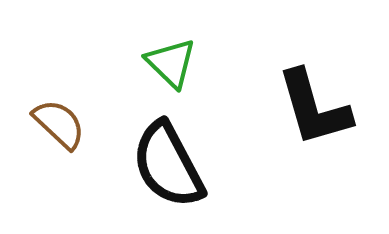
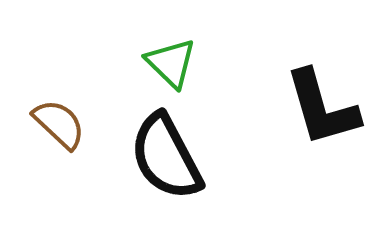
black L-shape: moved 8 px right
black semicircle: moved 2 px left, 8 px up
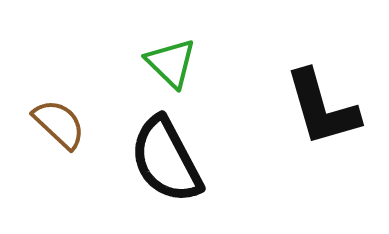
black semicircle: moved 3 px down
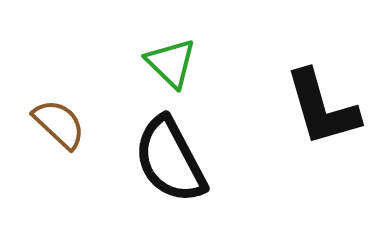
black semicircle: moved 4 px right
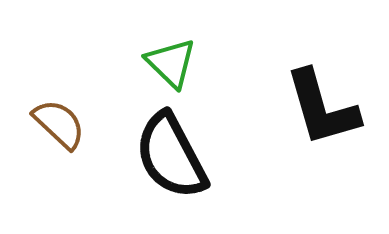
black semicircle: moved 1 px right, 4 px up
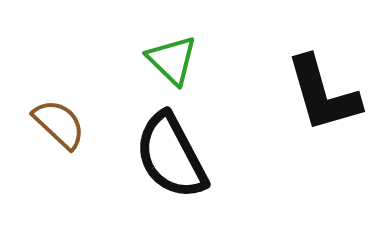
green triangle: moved 1 px right, 3 px up
black L-shape: moved 1 px right, 14 px up
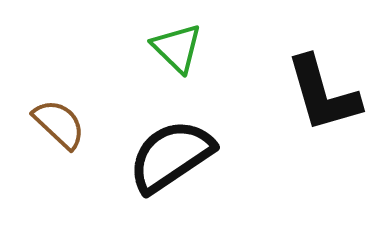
green triangle: moved 5 px right, 12 px up
black semicircle: rotated 84 degrees clockwise
